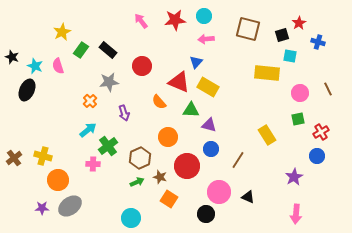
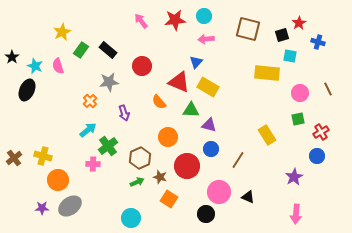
black star at (12, 57): rotated 16 degrees clockwise
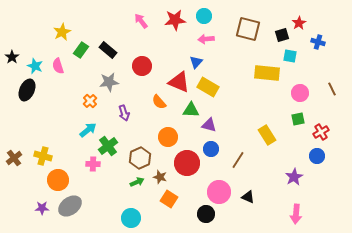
brown line at (328, 89): moved 4 px right
red circle at (187, 166): moved 3 px up
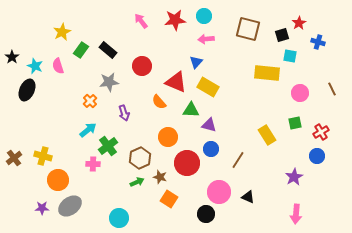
red triangle at (179, 82): moved 3 px left
green square at (298, 119): moved 3 px left, 4 px down
cyan circle at (131, 218): moved 12 px left
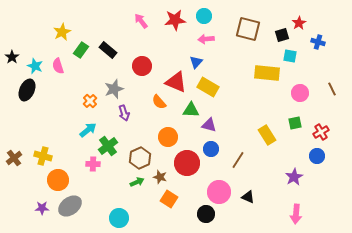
gray star at (109, 82): moved 5 px right, 7 px down; rotated 12 degrees counterclockwise
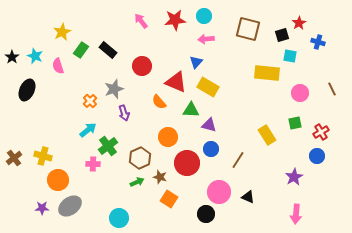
cyan star at (35, 66): moved 10 px up
